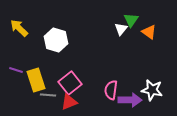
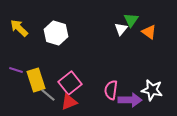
white hexagon: moved 7 px up
gray line: rotated 35 degrees clockwise
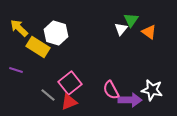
yellow rectangle: moved 2 px right, 33 px up; rotated 40 degrees counterclockwise
pink semicircle: rotated 36 degrees counterclockwise
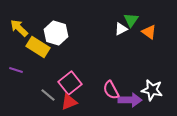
white triangle: rotated 24 degrees clockwise
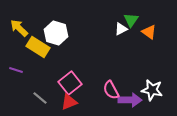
gray line: moved 8 px left, 3 px down
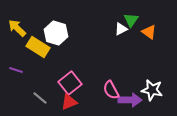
yellow arrow: moved 2 px left
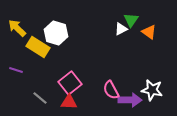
red triangle: rotated 24 degrees clockwise
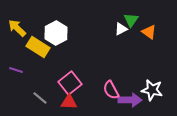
white hexagon: rotated 15 degrees clockwise
